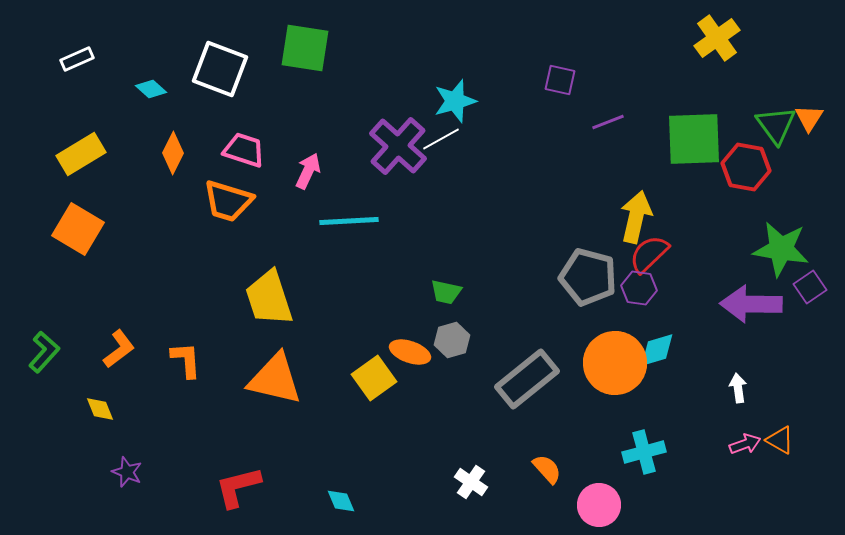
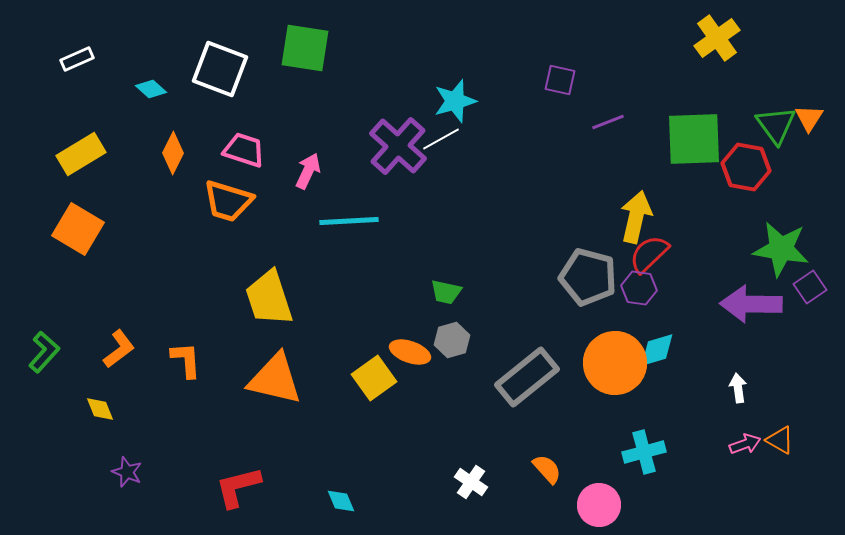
gray rectangle at (527, 379): moved 2 px up
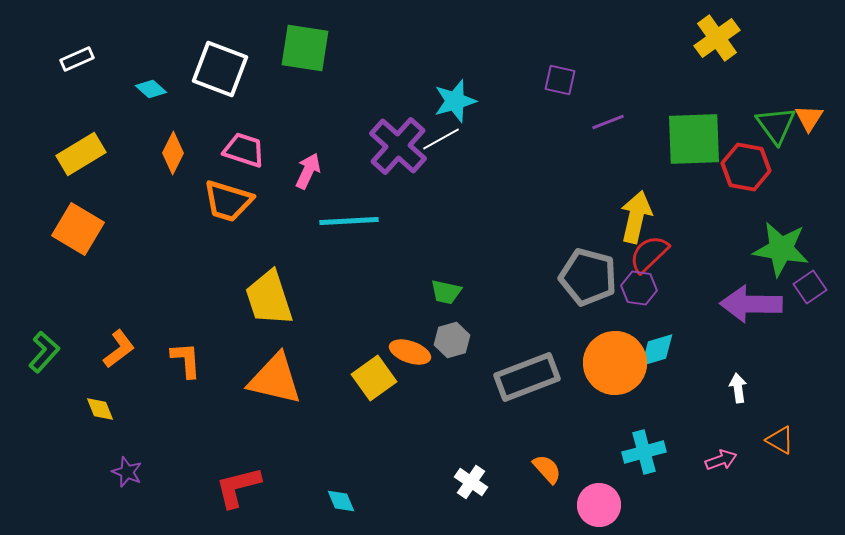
gray rectangle at (527, 377): rotated 18 degrees clockwise
pink arrow at (745, 444): moved 24 px left, 16 px down
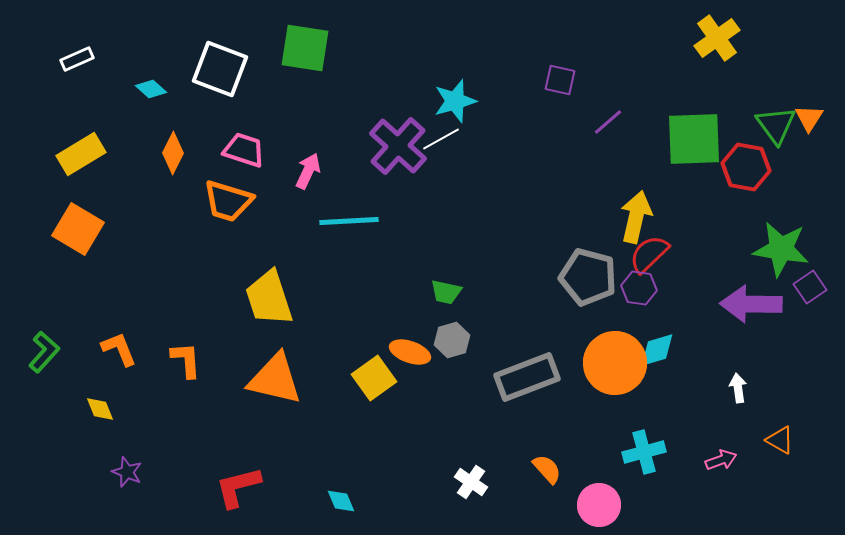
purple line at (608, 122): rotated 20 degrees counterclockwise
orange L-shape at (119, 349): rotated 75 degrees counterclockwise
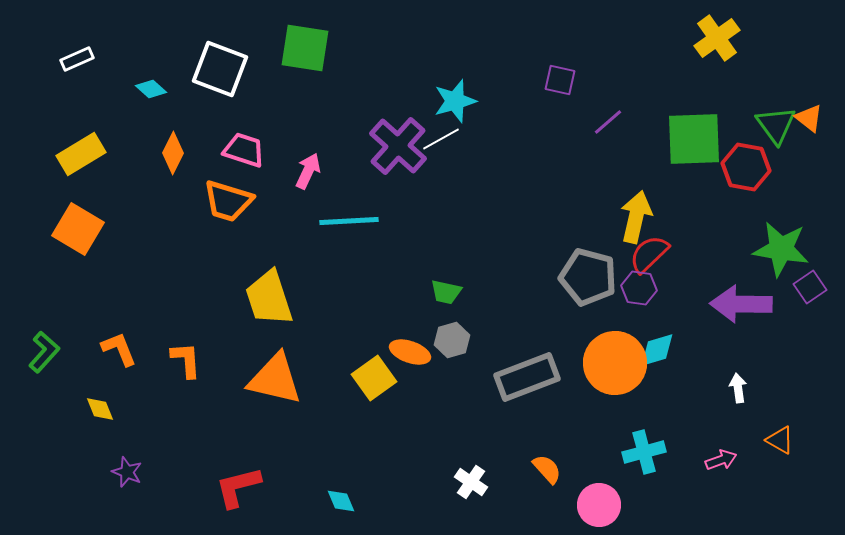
orange triangle at (809, 118): rotated 24 degrees counterclockwise
purple arrow at (751, 304): moved 10 px left
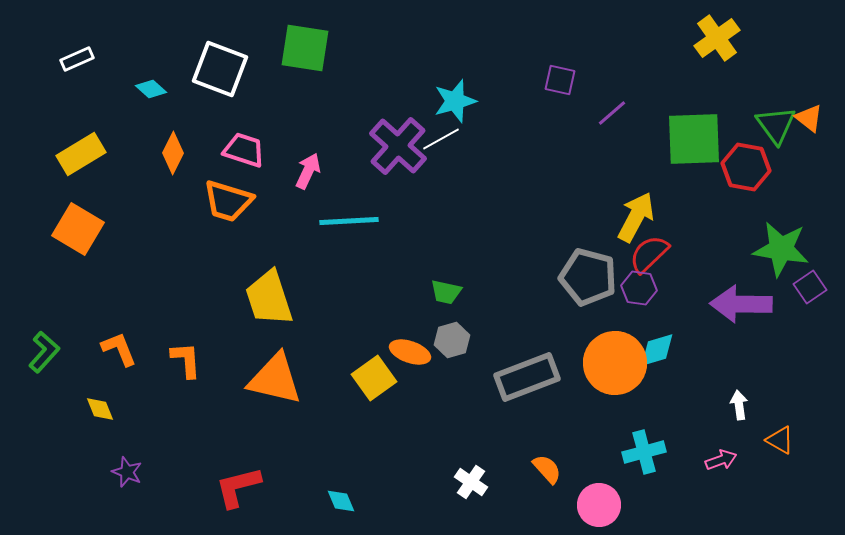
purple line at (608, 122): moved 4 px right, 9 px up
yellow arrow at (636, 217): rotated 15 degrees clockwise
white arrow at (738, 388): moved 1 px right, 17 px down
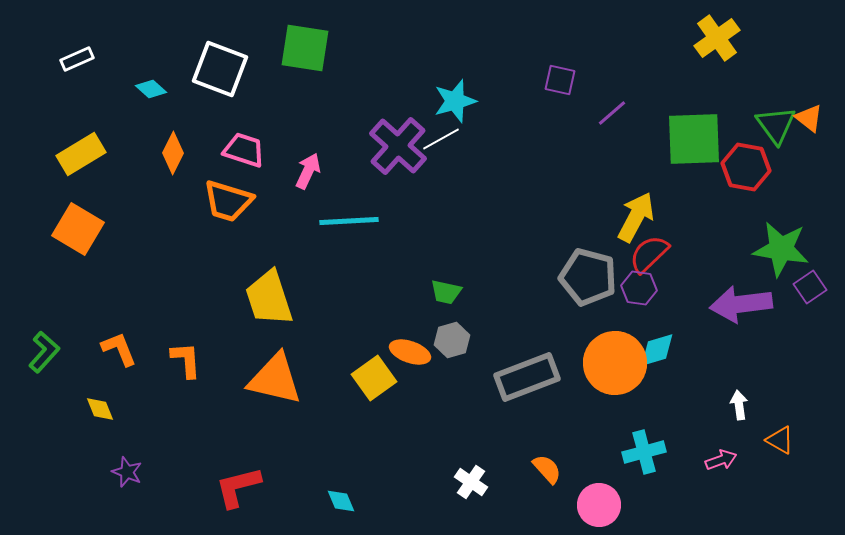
purple arrow at (741, 304): rotated 8 degrees counterclockwise
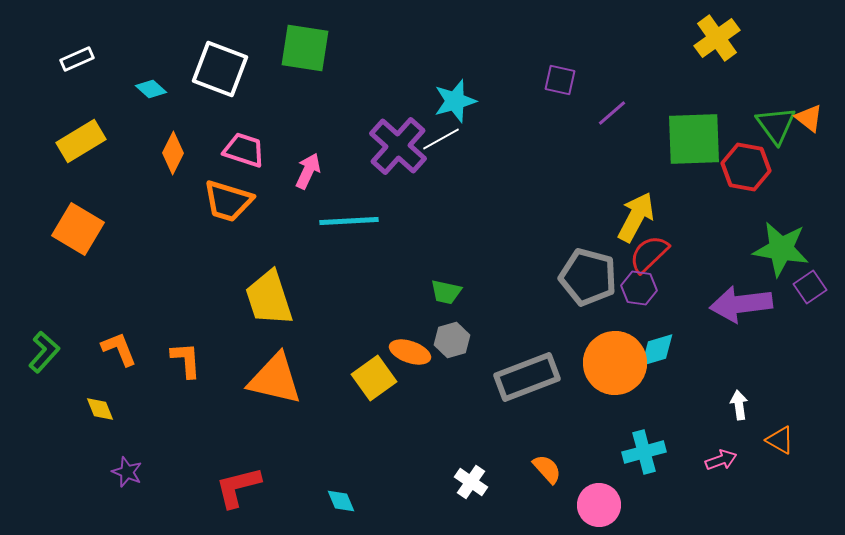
yellow rectangle at (81, 154): moved 13 px up
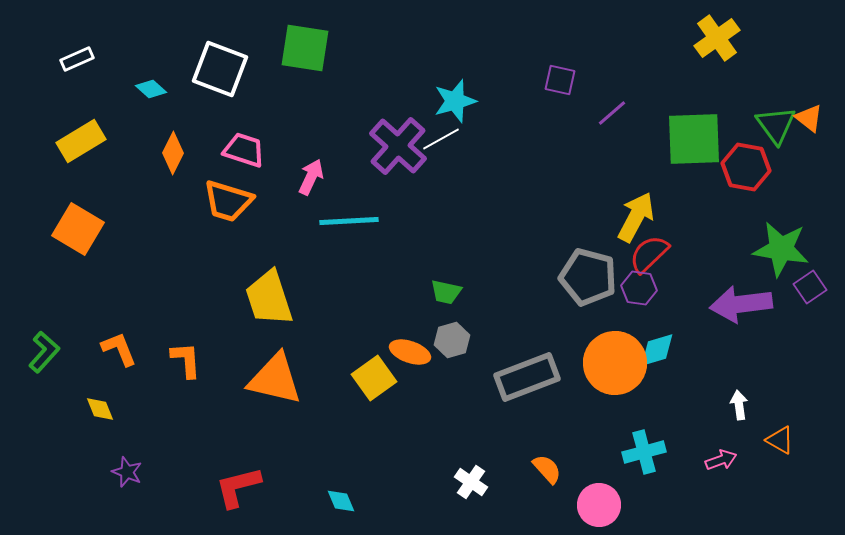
pink arrow at (308, 171): moved 3 px right, 6 px down
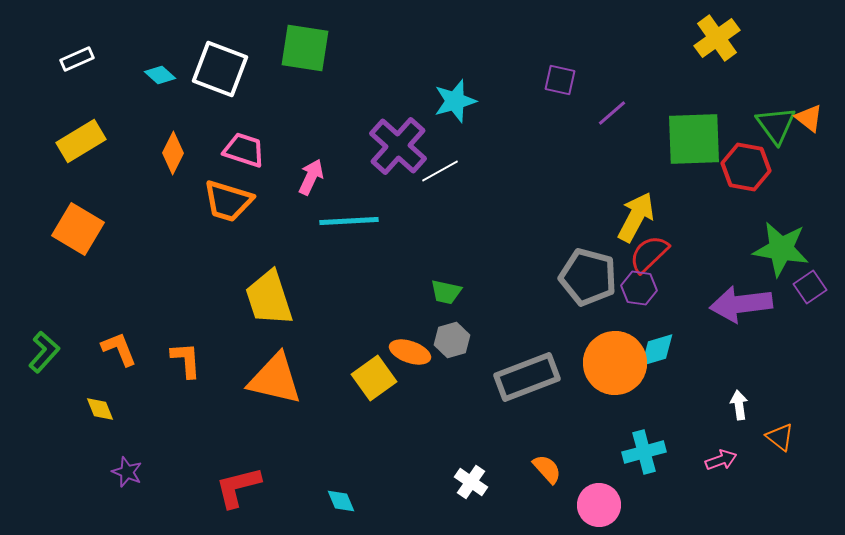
cyan diamond at (151, 89): moved 9 px right, 14 px up
white line at (441, 139): moved 1 px left, 32 px down
orange triangle at (780, 440): moved 3 px up; rotated 8 degrees clockwise
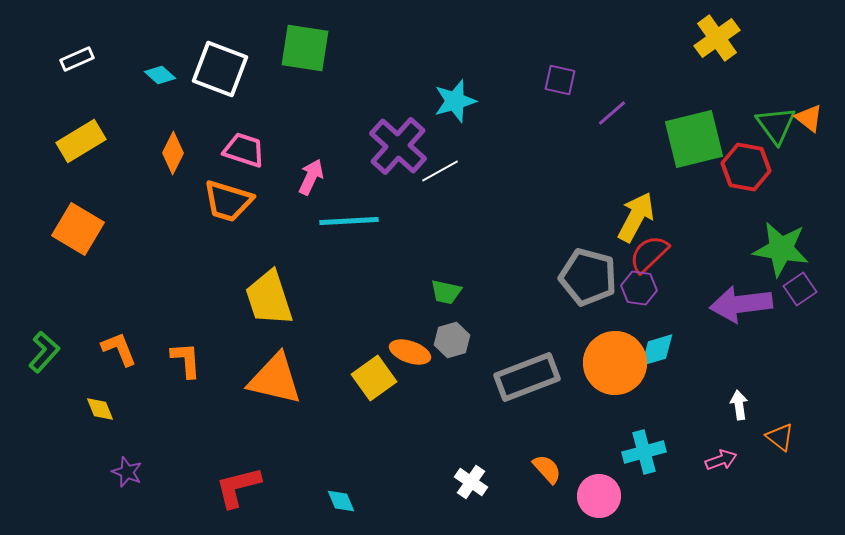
green square at (694, 139): rotated 12 degrees counterclockwise
purple square at (810, 287): moved 10 px left, 2 px down
pink circle at (599, 505): moved 9 px up
